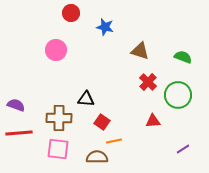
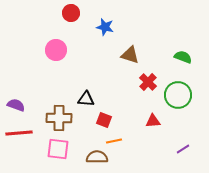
brown triangle: moved 10 px left, 4 px down
red square: moved 2 px right, 2 px up; rotated 14 degrees counterclockwise
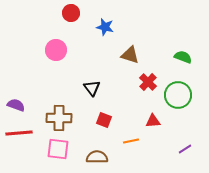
black triangle: moved 6 px right, 11 px up; rotated 48 degrees clockwise
orange line: moved 17 px right
purple line: moved 2 px right
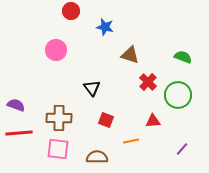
red circle: moved 2 px up
red square: moved 2 px right
purple line: moved 3 px left; rotated 16 degrees counterclockwise
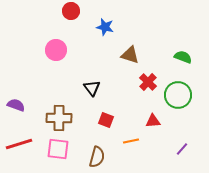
red line: moved 11 px down; rotated 12 degrees counterclockwise
brown semicircle: rotated 105 degrees clockwise
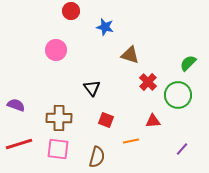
green semicircle: moved 5 px right, 6 px down; rotated 66 degrees counterclockwise
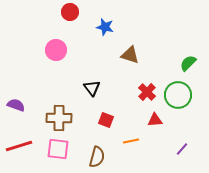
red circle: moved 1 px left, 1 px down
red cross: moved 1 px left, 10 px down
red triangle: moved 2 px right, 1 px up
red line: moved 2 px down
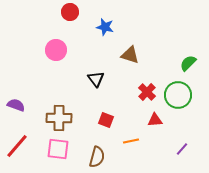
black triangle: moved 4 px right, 9 px up
red line: moved 2 px left; rotated 32 degrees counterclockwise
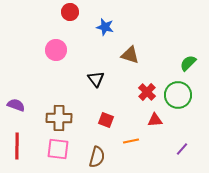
red line: rotated 40 degrees counterclockwise
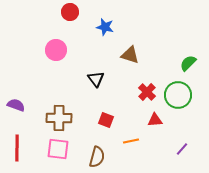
red line: moved 2 px down
